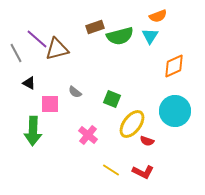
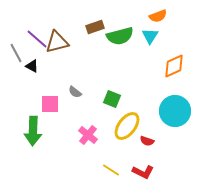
brown triangle: moved 7 px up
black triangle: moved 3 px right, 17 px up
yellow ellipse: moved 5 px left, 2 px down
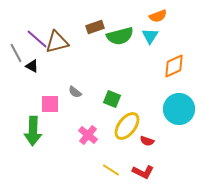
cyan circle: moved 4 px right, 2 px up
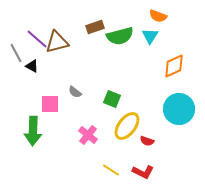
orange semicircle: rotated 42 degrees clockwise
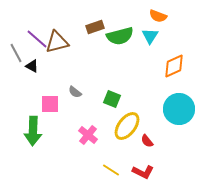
red semicircle: rotated 32 degrees clockwise
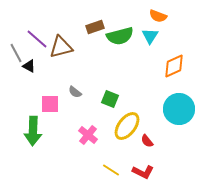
brown triangle: moved 4 px right, 5 px down
black triangle: moved 3 px left
green square: moved 2 px left
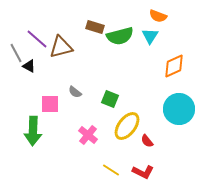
brown rectangle: rotated 36 degrees clockwise
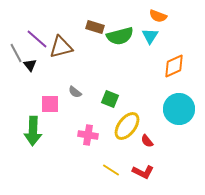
black triangle: moved 1 px right, 1 px up; rotated 24 degrees clockwise
pink cross: rotated 30 degrees counterclockwise
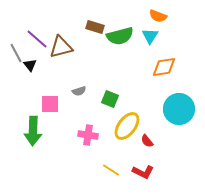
orange diamond: moved 10 px left, 1 px down; rotated 15 degrees clockwise
gray semicircle: moved 4 px right, 1 px up; rotated 56 degrees counterclockwise
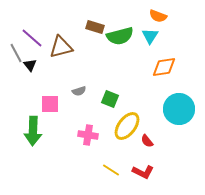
purple line: moved 5 px left, 1 px up
